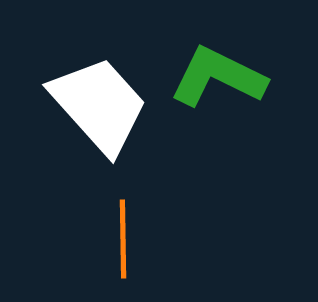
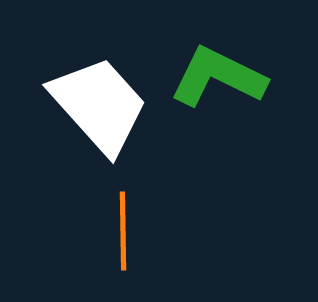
orange line: moved 8 px up
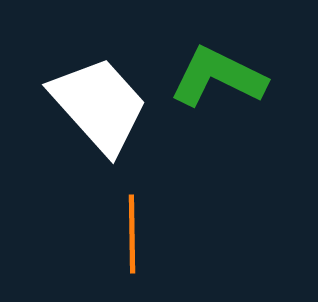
orange line: moved 9 px right, 3 px down
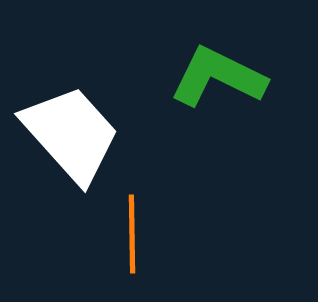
white trapezoid: moved 28 px left, 29 px down
